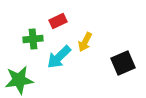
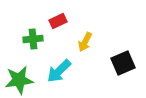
cyan arrow: moved 14 px down
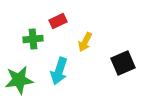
cyan arrow: rotated 28 degrees counterclockwise
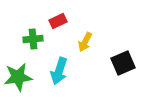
green star: moved 1 px left, 3 px up
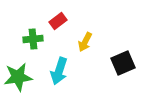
red rectangle: rotated 12 degrees counterclockwise
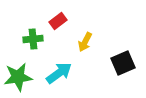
cyan arrow: moved 2 px down; rotated 144 degrees counterclockwise
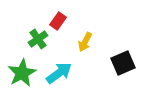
red rectangle: rotated 18 degrees counterclockwise
green cross: moved 5 px right; rotated 30 degrees counterclockwise
green star: moved 4 px right, 4 px up; rotated 20 degrees counterclockwise
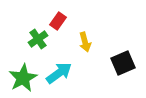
yellow arrow: rotated 42 degrees counterclockwise
green star: moved 1 px right, 5 px down
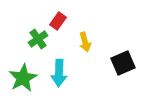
cyan arrow: rotated 128 degrees clockwise
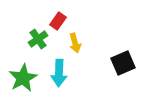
yellow arrow: moved 10 px left, 1 px down
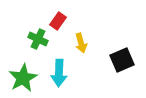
green cross: rotated 30 degrees counterclockwise
yellow arrow: moved 6 px right
black square: moved 1 px left, 3 px up
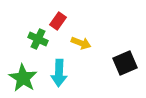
yellow arrow: rotated 54 degrees counterclockwise
black square: moved 3 px right, 3 px down
green star: rotated 12 degrees counterclockwise
